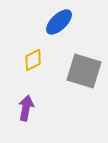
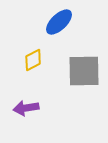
gray square: rotated 18 degrees counterclockwise
purple arrow: rotated 110 degrees counterclockwise
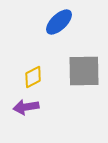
yellow diamond: moved 17 px down
purple arrow: moved 1 px up
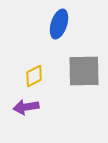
blue ellipse: moved 2 px down; rotated 28 degrees counterclockwise
yellow diamond: moved 1 px right, 1 px up
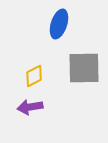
gray square: moved 3 px up
purple arrow: moved 4 px right
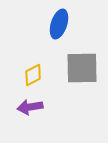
gray square: moved 2 px left
yellow diamond: moved 1 px left, 1 px up
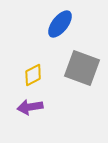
blue ellipse: moved 1 px right; rotated 20 degrees clockwise
gray square: rotated 21 degrees clockwise
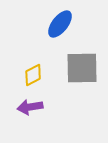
gray square: rotated 21 degrees counterclockwise
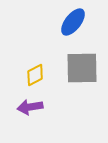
blue ellipse: moved 13 px right, 2 px up
yellow diamond: moved 2 px right
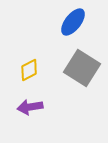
gray square: rotated 33 degrees clockwise
yellow diamond: moved 6 px left, 5 px up
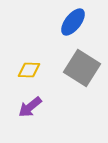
yellow diamond: rotated 30 degrees clockwise
purple arrow: rotated 30 degrees counterclockwise
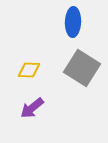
blue ellipse: rotated 36 degrees counterclockwise
purple arrow: moved 2 px right, 1 px down
